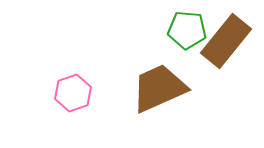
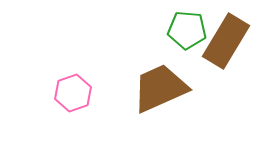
brown rectangle: rotated 8 degrees counterclockwise
brown trapezoid: moved 1 px right
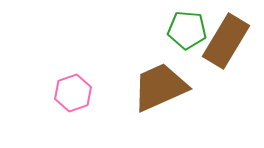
brown trapezoid: moved 1 px up
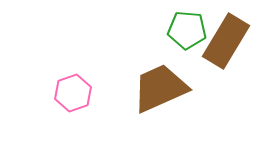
brown trapezoid: moved 1 px down
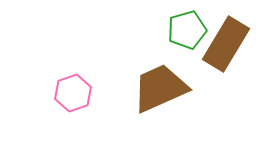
green pentagon: rotated 21 degrees counterclockwise
brown rectangle: moved 3 px down
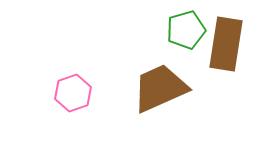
green pentagon: moved 1 px left
brown rectangle: rotated 22 degrees counterclockwise
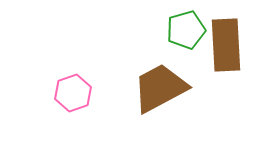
brown rectangle: moved 1 px down; rotated 12 degrees counterclockwise
brown trapezoid: rotated 4 degrees counterclockwise
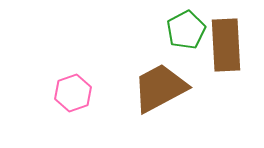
green pentagon: rotated 12 degrees counterclockwise
